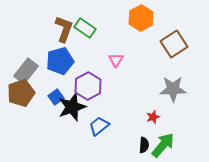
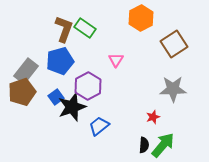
brown pentagon: moved 1 px right, 1 px up
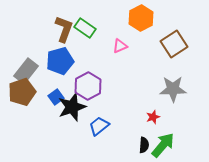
pink triangle: moved 4 px right, 14 px up; rotated 35 degrees clockwise
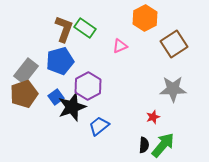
orange hexagon: moved 4 px right
brown pentagon: moved 2 px right, 2 px down
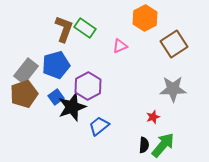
blue pentagon: moved 4 px left, 4 px down
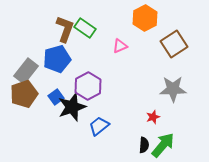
brown L-shape: moved 1 px right
blue pentagon: moved 1 px right, 6 px up
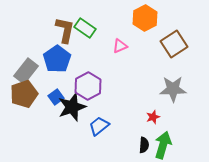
brown L-shape: moved 1 px down; rotated 8 degrees counterclockwise
blue pentagon: rotated 20 degrees counterclockwise
green arrow: rotated 24 degrees counterclockwise
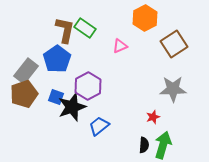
blue square: rotated 35 degrees counterclockwise
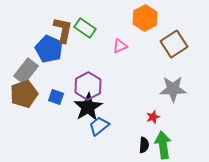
brown L-shape: moved 2 px left
blue pentagon: moved 8 px left, 10 px up; rotated 12 degrees counterclockwise
black star: moved 16 px right; rotated 12 degrees counterclockwise
green arrow: rotated 24 degrees counterclockwise
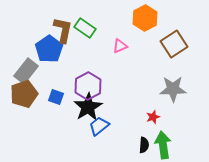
blue pentagon: rotated 12 degrees clockwise
